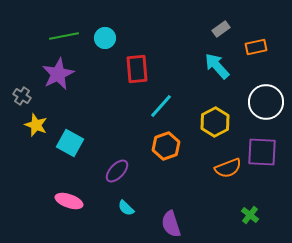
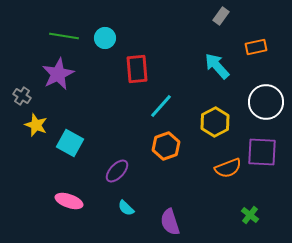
gray rectangle: moved 13 px up; rotated 18 degrees counterclockwise
green line: rotated 20 degrees clockwise
purple semicircle: moved 1 px left, 2 px up
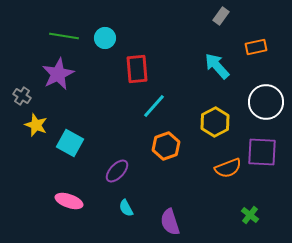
cyan line: moved 7 px left
cyan semicircle: rotated 18 degrees clockwise
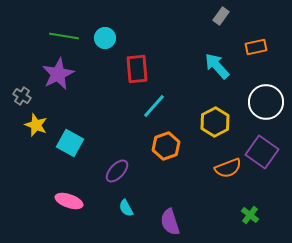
purple square: rotated 32 degrees clockwise
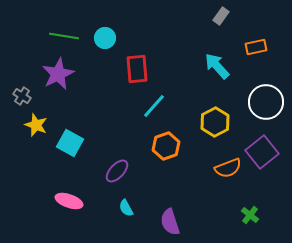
purple square: rotated 16 degrees clockwise
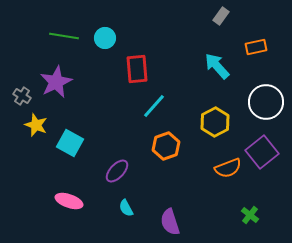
purple star: moved 2 px left, 8 px down
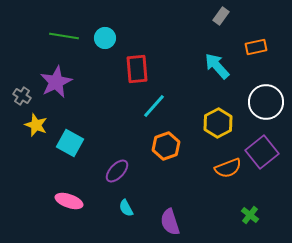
yellow hexagon: moved 3 px right, 1 px down
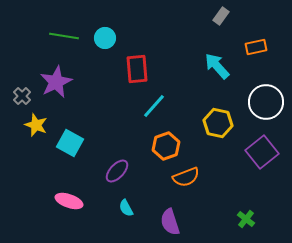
gray cross: rotated 12 degrees clockwise
yellow hexagon: rotated 20 degrees counterclockwise
orange semicircle: moved 42 px left, 9 px down
green cross: moved 4 px left, 4 px down
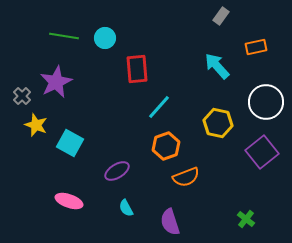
cyan line: moved 5 px right, 1 px down
purple ellipse: rotated 15 degrees clockwise
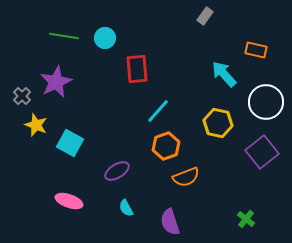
gray rectangle: moved 16 px left
orange rectangle: moved 3 px down; rotated 25 degrees clockwise
cyan arrow: moved 7 px right, 8 px down
cyan line: moved 1 px left, 4 px down
